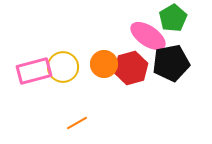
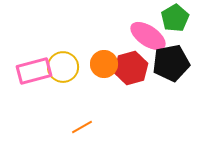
green pentagon: moved 2 px right
orange line: moved 5 px right, 4 px down
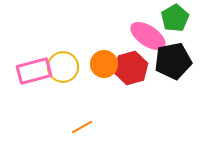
black pentagon: moved 2 px right, 2 px up
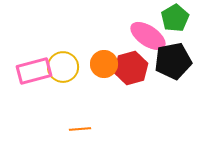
orange line: moved 2 px left, 2 px down; rotated 25 degrees clockwise
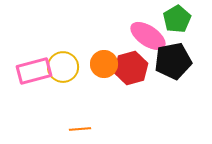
green pentagon: moved 2 px right, 1 px down
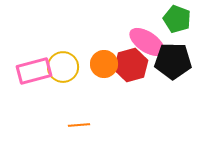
green pentagon: rotated 20 degrees counterclockwise
pink ellipse: moved 1 px left, 6 px down
black pentagon: rotated 12 degrees clockwise
red hexagon: moved 3 px up
orange line: moved 1 px left, 4 px up
